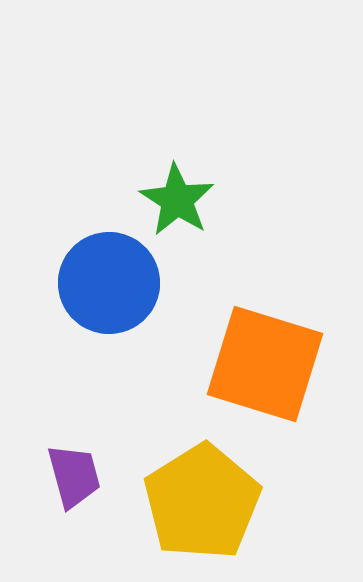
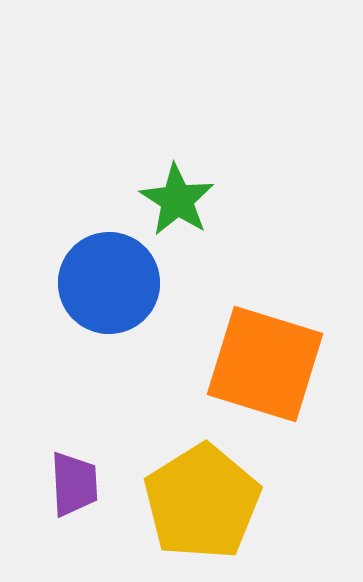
purple trapezoid: moved 8 px down; rotated 12 degrees clockwise
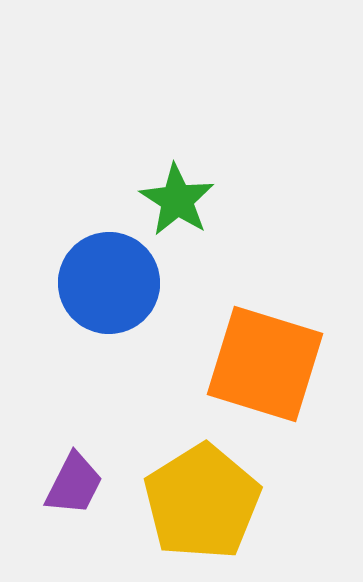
purple trapezoid: rotated 30 degrees clockwise
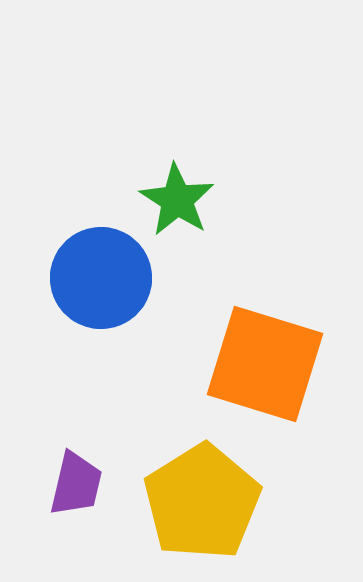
blue circle: moved 8 px left, 5 px up
purple trapezoid: moved 2 px right; rotated 14 degrees counterclockwise
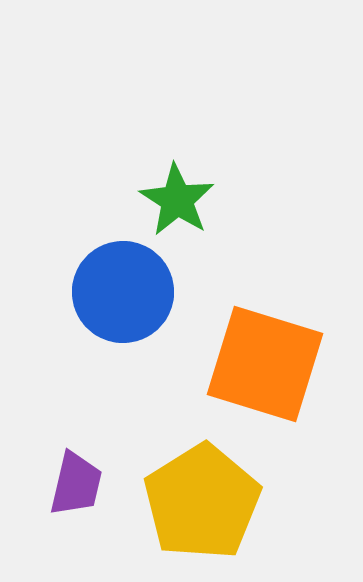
blue circle: moved 22 px right, 14 px down
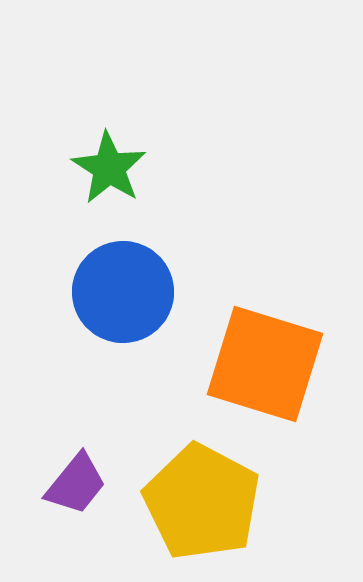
green star: moved 68 px left, 32 px up
purple trapezoid: rotated 26 degrees clockwise
yellow pentagon: rotated 12 degrees counterclockwise
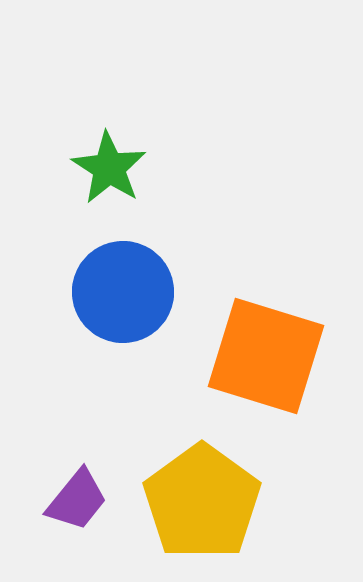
orange square: moved 1 px right, 8 px up
purple trapezoid: moved 1 px right, 16 px down
yellow pentagon: rotated 8 degrees clockwise
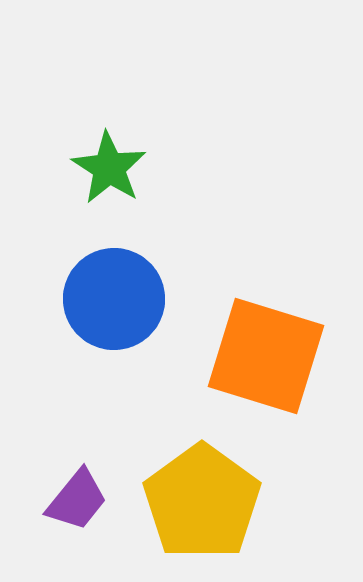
blue circle: moved 9 px left, 7 px down
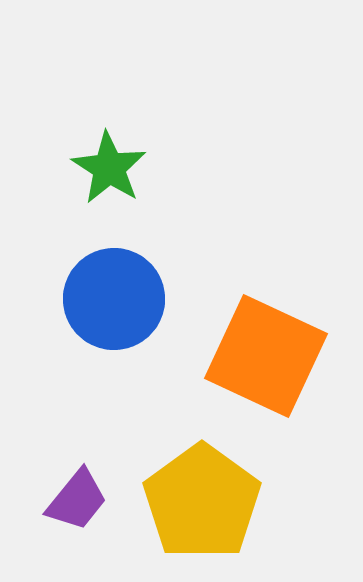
orange square: rotated 8 degrees clockwise
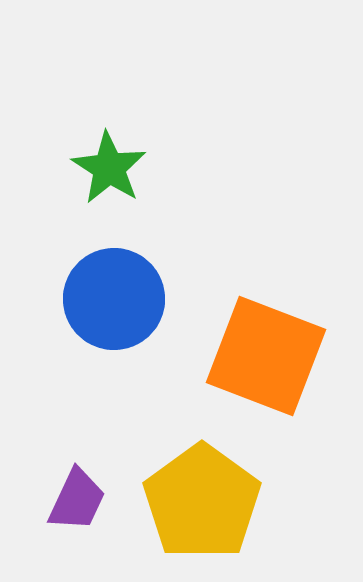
orange square: rotated 4 degrees counterclockwise
purple trapezoid: rotated 14 degrees counterclockwise
